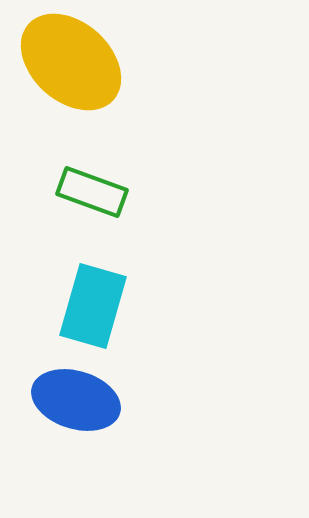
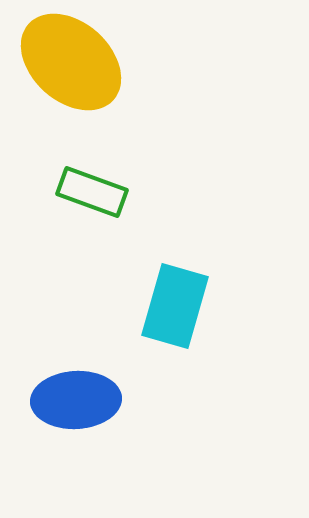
cyan rectangle: moved 82 px right
blue ellipse: rotated 20 degrees counterclockwise
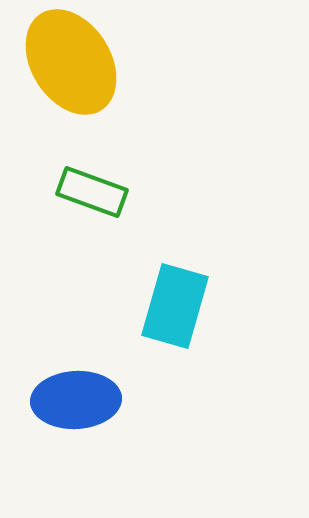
yellow ellipse: rotated 16 degrees clockwise
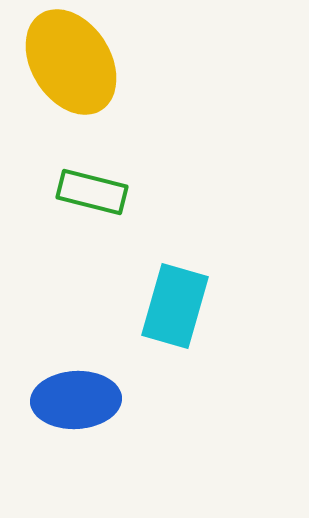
green rectangle: rotated 6 degrees counterclockwise
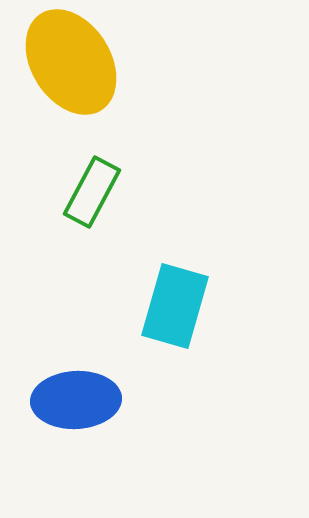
green rectangle: rotated 76 degrees counterclockwise
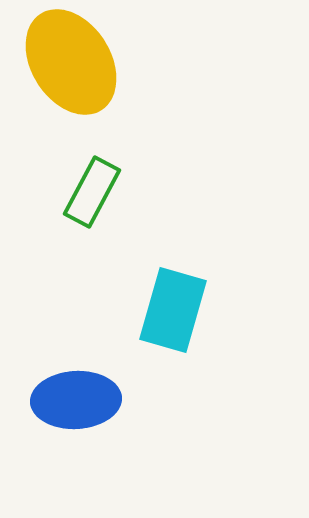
cyan rectangle: moved 2 px left, 4 px down
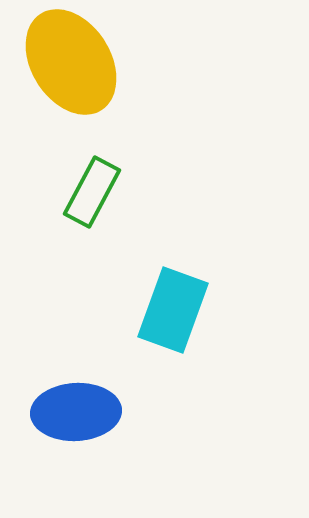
cyan rectangle: rotated 4 degrees clockwise
blue ellipse: moved 12 px down
